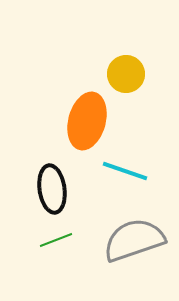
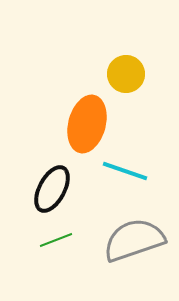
orange ellipse: moved 3 px down
black ellipse: rotated 36 degrees clockwise
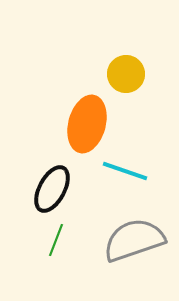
green line: rotated 48 degrees counterclockwise
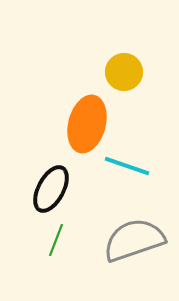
yellow circle: moved 2 px left, 2 px up
cyan line: moved 2 px right, 5 px up
black ellipse: moved 1 px left
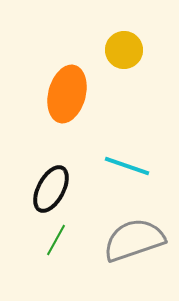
yellow circle: moved 22 px up
orange ellipse: moved 20 px left, 30 px up
green line: rotated 8 degrees clockwise
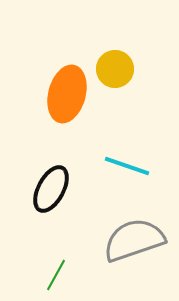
yellow circle: moved 9 px left, 19 px down
green line: moved 35 px down
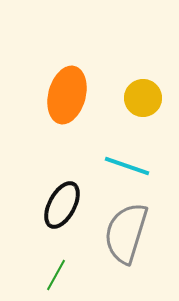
yellow circle: moved 28 px right, 29 px down
orange ellipse: moved 1 px down
black ellipse: moved 11 px right, 16 px down
gray semicircle: moved 8 px left, 7 px up; rotated 54 degrees counterclockwise
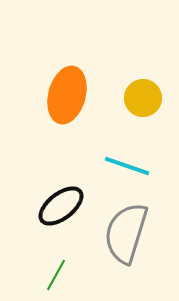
black ellipse: moved 1 px left, 1 px down; rotated 24 degrees clockwise
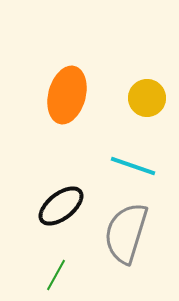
yellow circle: moved 4 px right
cyan line: moved 6 px right
